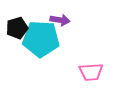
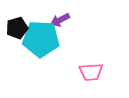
purple arrow: rotated 144 degrees clockwise
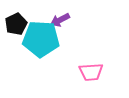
black pentagon: moved 1 px left, 4 px up; rotated 10 degrees counterclockwise
